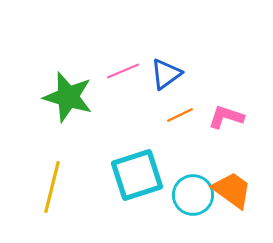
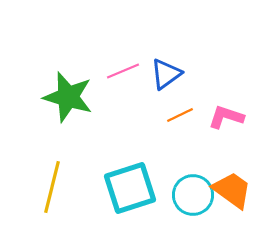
cyan square: moved 7 px left, 13 px down
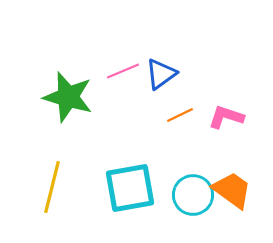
blue triangle: moved 5 px left
cyan square: rotated 8 degrees clockwise
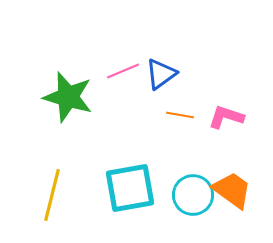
orange line: rotated 36 degrees clockwise
yellow line: moved 8 px down
